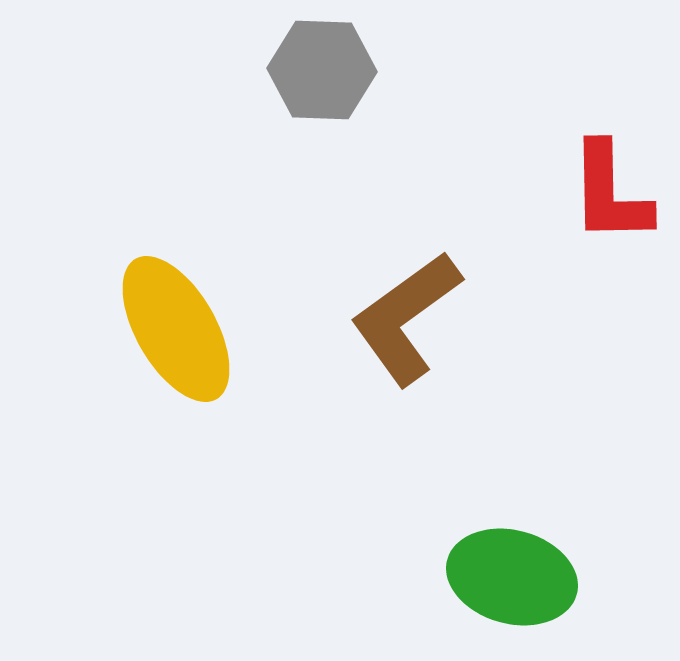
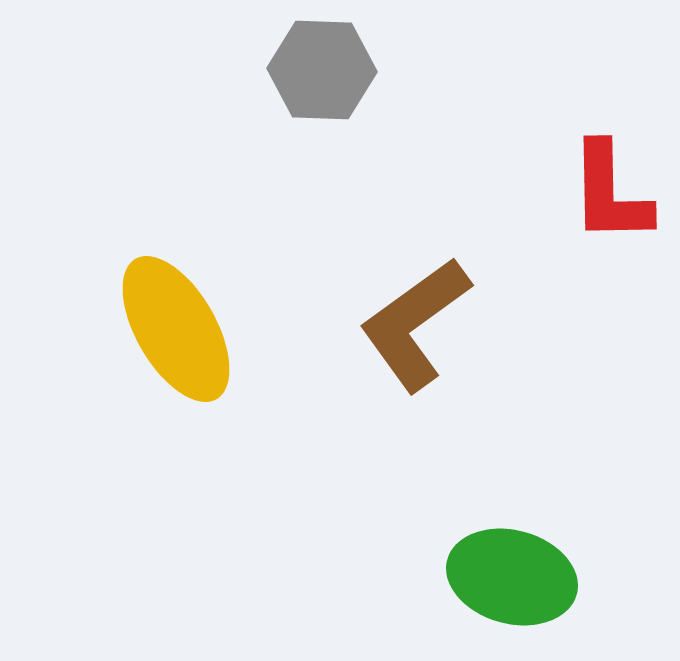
brown L-shape: moved 9 px right, 6 px down
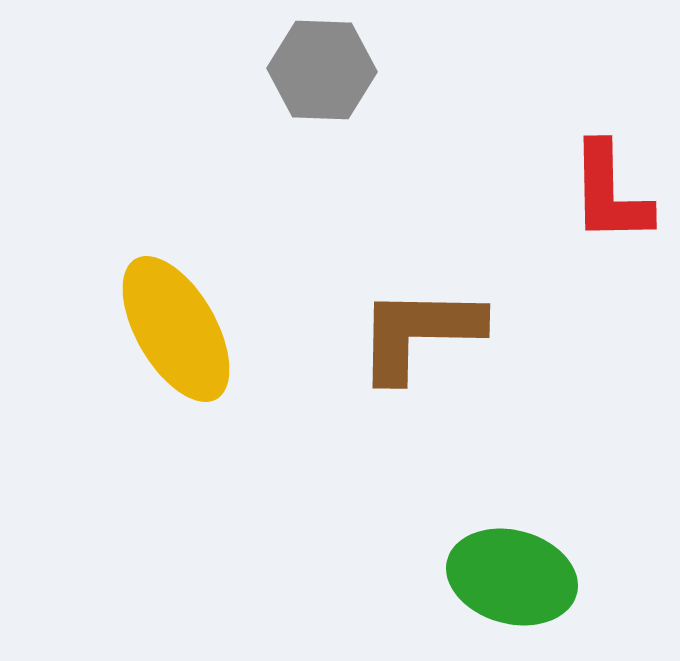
brown L-shape: moved 4 px right, 9 px down; rotated 37 degrees clockwise
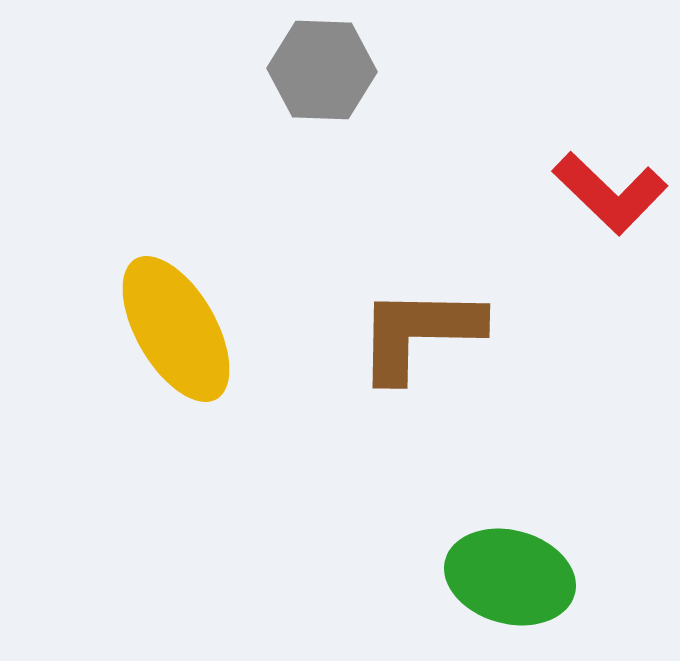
red L-shape: rotated 45 degrees counterclockwise
green ellipse: moved 2 px left
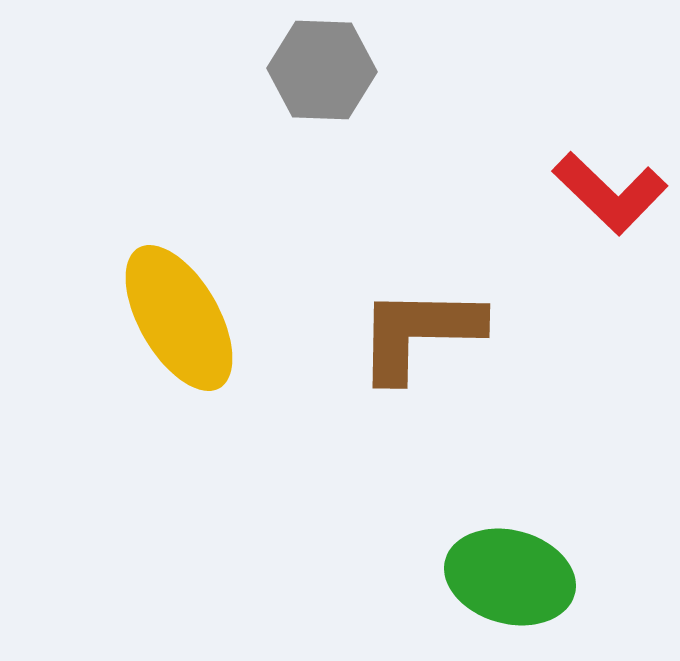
yellow ellipse: moved 3 px right, 11 px up
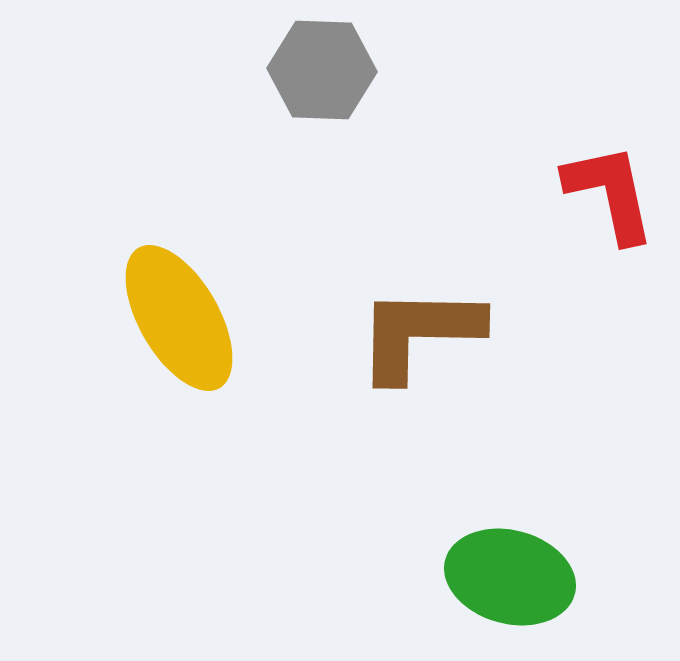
red L-shape: rotated 146 degrees counterclockwise
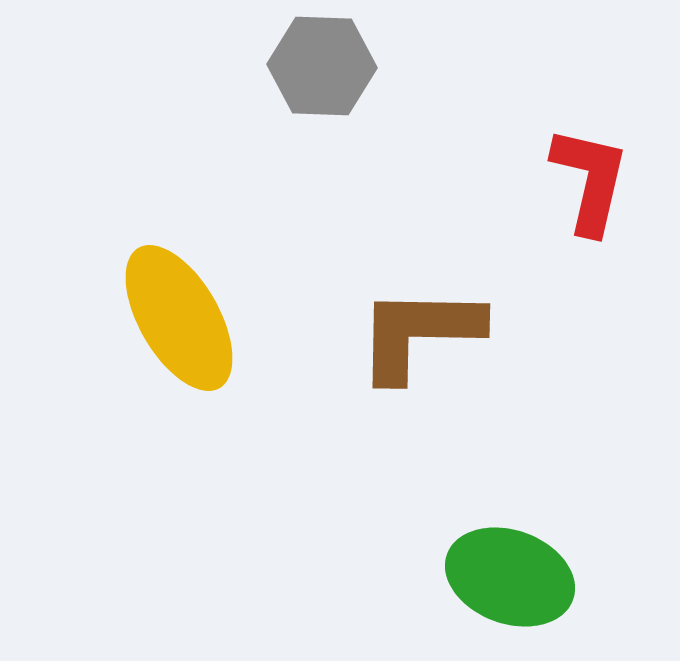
gray hexagon: moved 4 px up
red L-shape: moved 20 px left, 13 px up; rotated 25 degrees clockwise
green ellipse: rotated 5 degrees clockwise
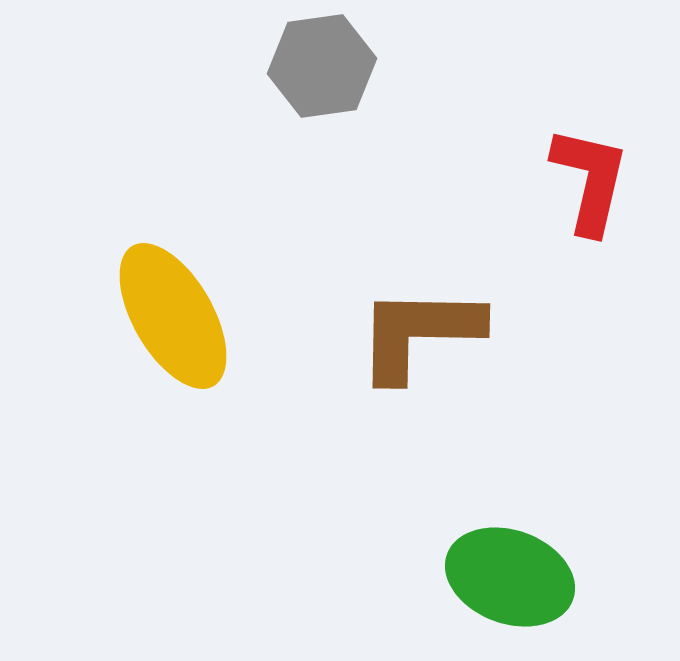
gray hexagon: rotated 10 degrees counterclockwise
yellow ellipse: moved 6 px left, 2 px up
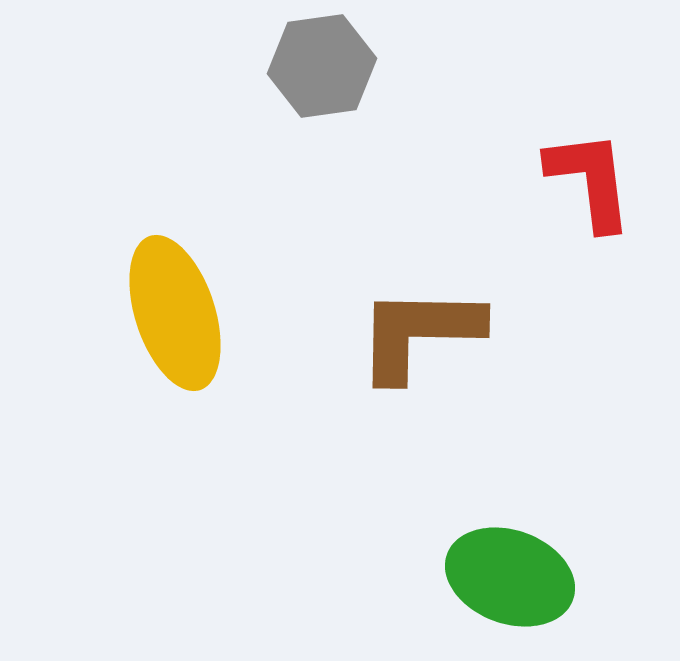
red L-shape: rotated 20 degrees counterclockwise
yellow ellipse: moved 2 px right, 3 px up; rotated 12 degrees clockwise
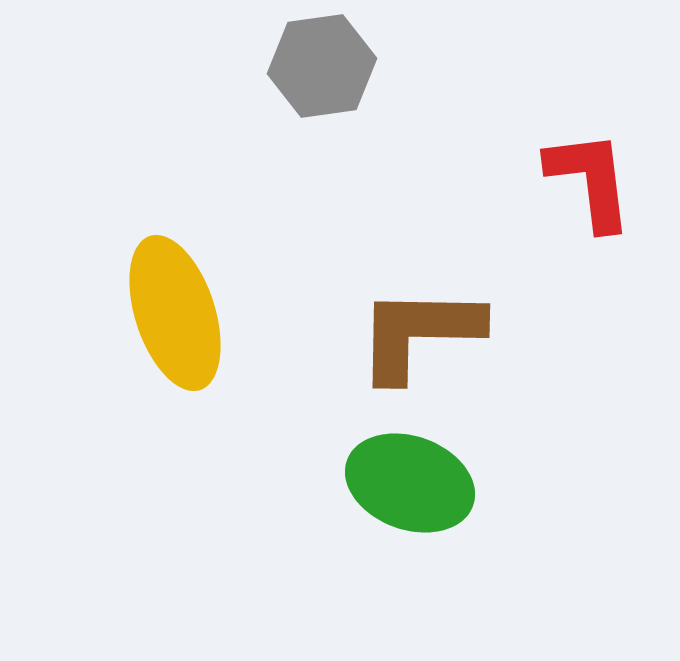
green ellipse: moved 100 px left, 94 px up
